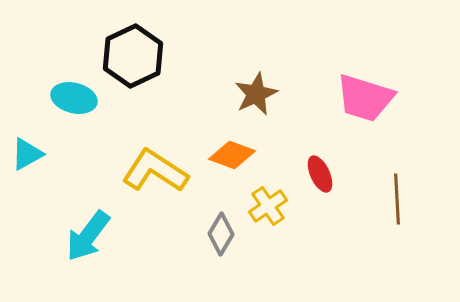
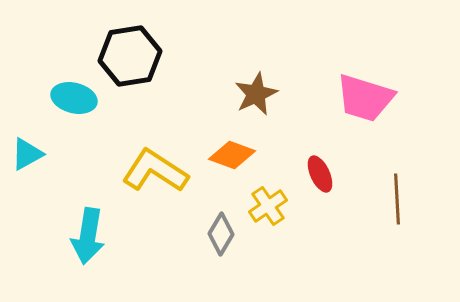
black hexagon: moved 3 px left; rotated 16 degrees clockwise
cyan arrow: rotated 28 degrees counterclockwise
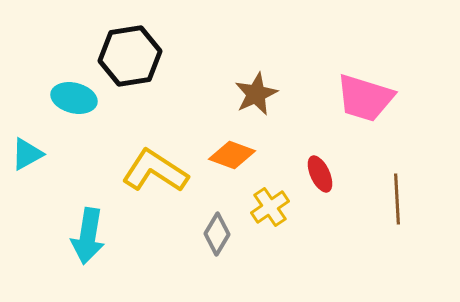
yellow cross: moved 2 px right, 1 px down
gray diamond: moved 4 px left
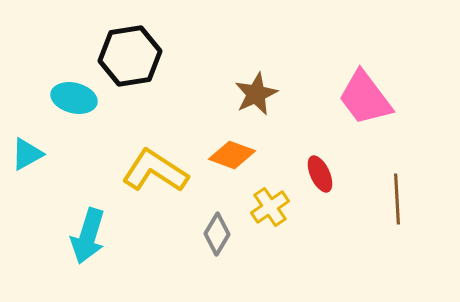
pink trapezoid: rotated 36 degrees clockwise
cyan arrow: rotated 8 degrees clockwise
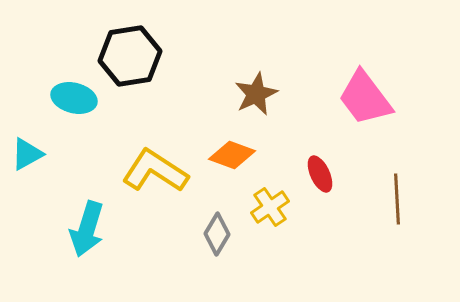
cyan arrow: moved 1 px left, 7 px up
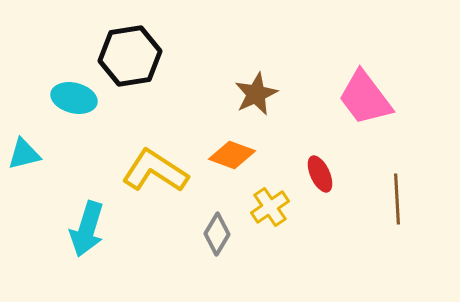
cyan triangle: moved 3 px left; rotated 15 degrees clockwise
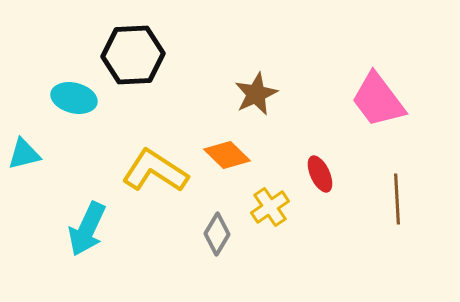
black hexagon: moved 3 px right, 1 px up; rotated 6 degrees clockwise
pink trapezoid: moved 13 px right, 2 px down
orange diamond: moved 5 px left; rotated 24 degrees clockwise
cyan arrow: rotated 8 degrees clockwise
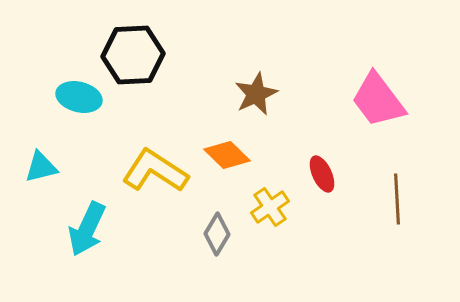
cyan ellipse: moved 5 px right, 1 px up
cyan triangle: moved 17 px right, 13 px down
red ellipse: moved 2 px right
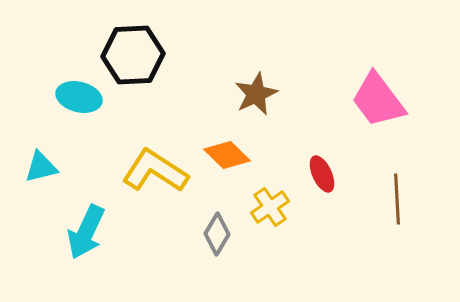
cyan arrow: moved 1 px left, 3 px down
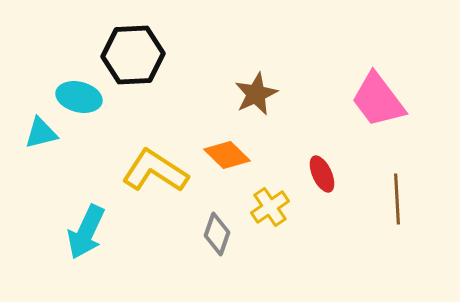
cyan triangle: moved 34 px up
gray diamond: rotated 12 degrees counterclockwise
